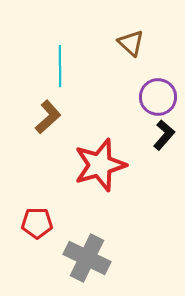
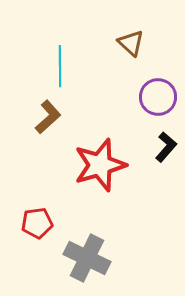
black L-shape: moved 2 px right, 12 px down
red pentagon: rotated 8 degrees counterclockwise
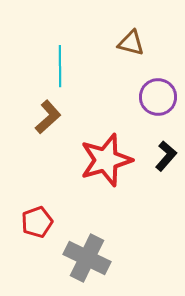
brown triangle: rotated 28 degrees counterclockwise
black L-shape: moved 9 px down
red star: moved 6 px right, 5 px up
red pentagon: moved 1 px up; rotated 12 degrees counterclockwise
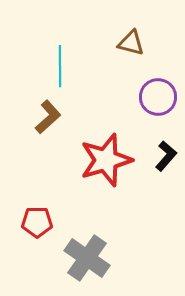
red pentagon: rotated 20 degrees clockwise
gray cross: rotated 9 degrees clockwise
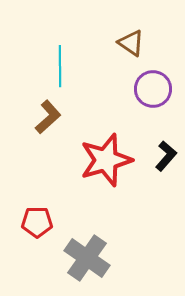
brown triangle: rotated 20 degrees clockwise
purple circle: moved 5 px left, 8 px up
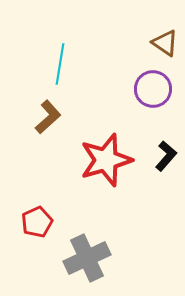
brown triangle: moved 34 px right
cyan line: moved 2 px up; rotated 9 degrees clockwise
red pentagon: rotated 24 degrees counterclockwise
gray cross: rotated 30 degrees clockwise
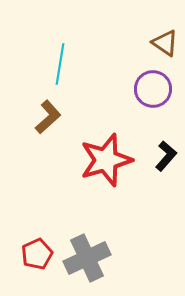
red pentagon: moved 32 px down
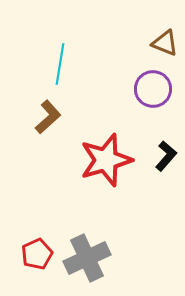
brown triangle: rotated 12 degrees counterclockwise
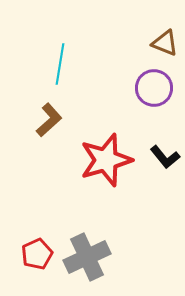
purple circle: moved 1 px right, 1 px up
brown L-shape: moved 1 px right, 3 px down
black L-shape: moved 1 px left, 1 px down; rotated 100 degrees clockwise
gray cross: moved 1 px up
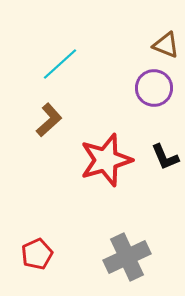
brown triangle: moved 1 px right, 2 px down
cyan line: rotated 39 degrees clockwise
black L-shape: rotated 16 degrees clockwise
gray cross: moved 40 px right
